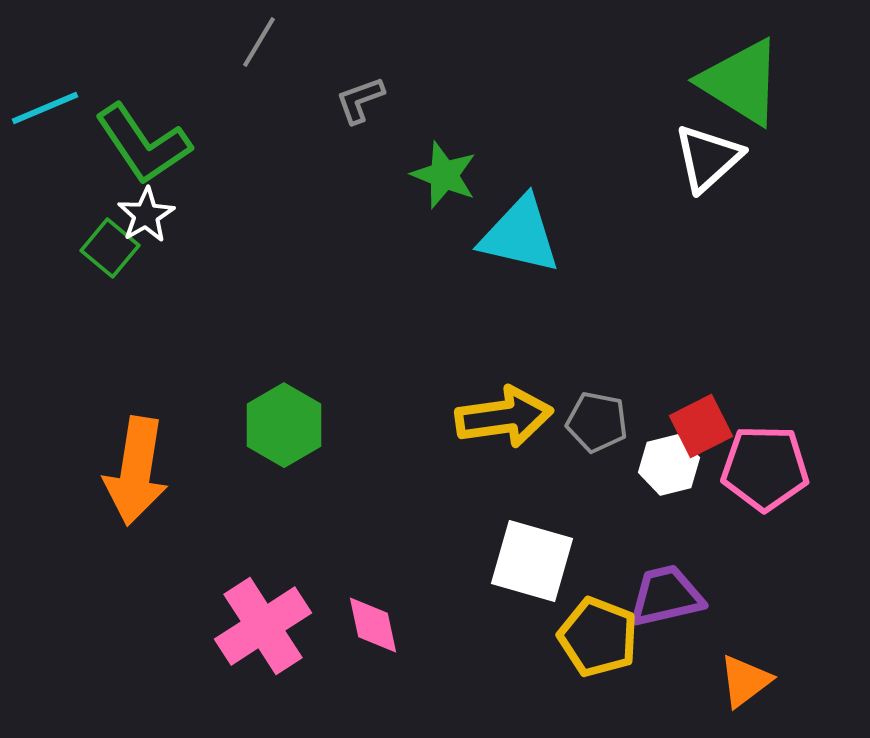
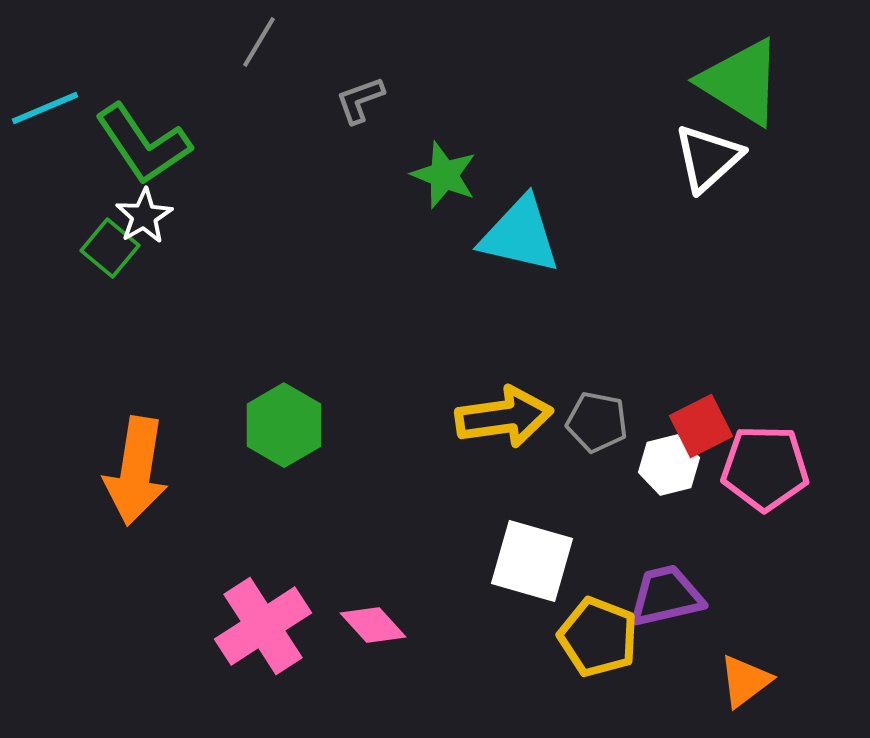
white star: moved 2 px left, 1 px down
pink diamond: rotated 30 degrees counterclockwise
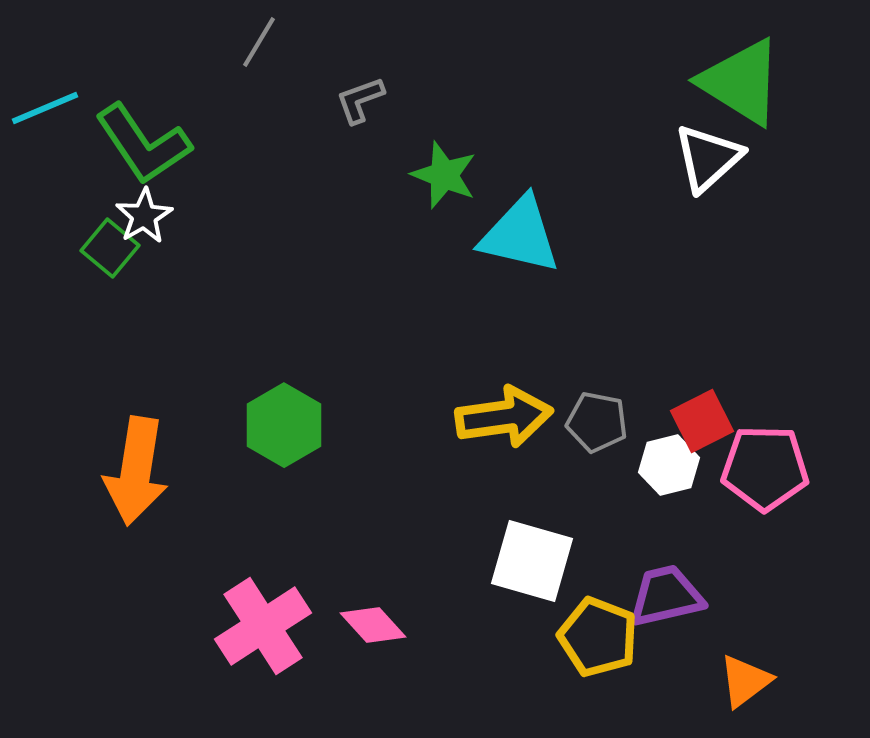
red square: moved 1 px right, 5 px up
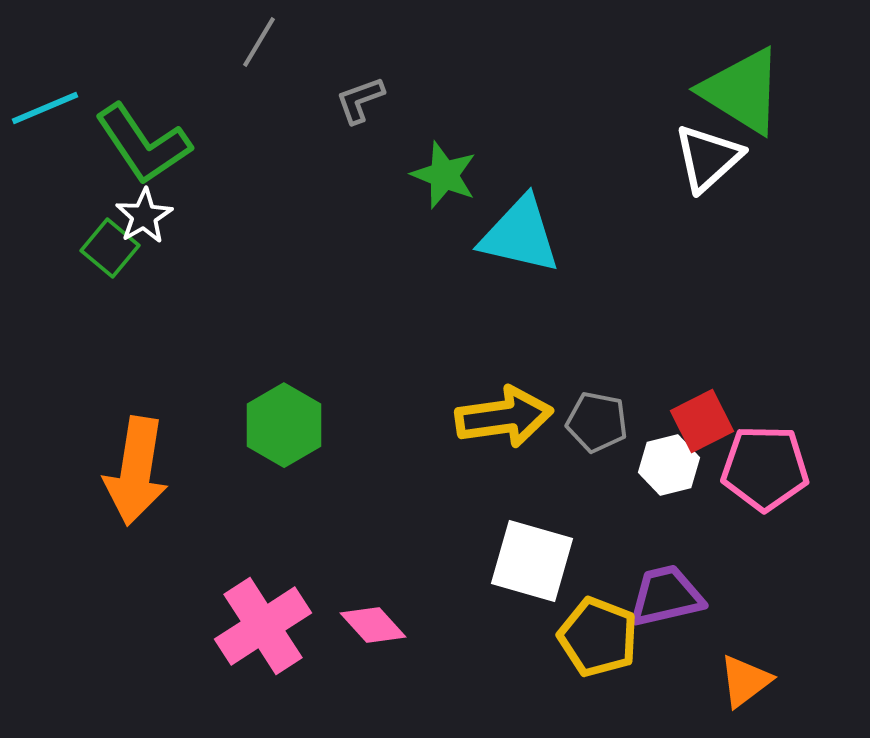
green triangle: moved 1 px right, 9 px down
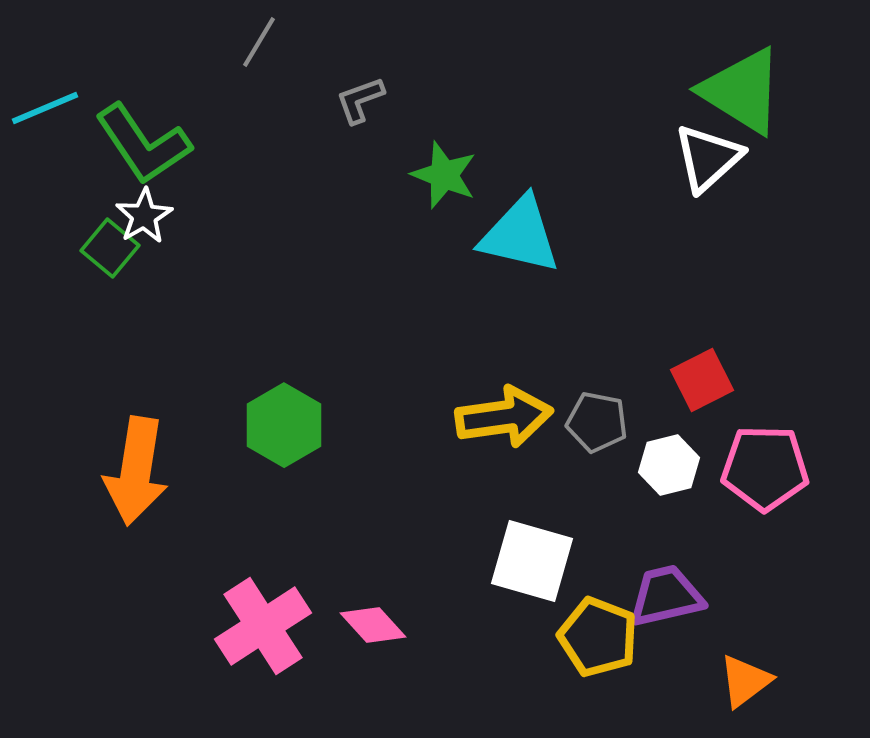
red square: moved 41 px up
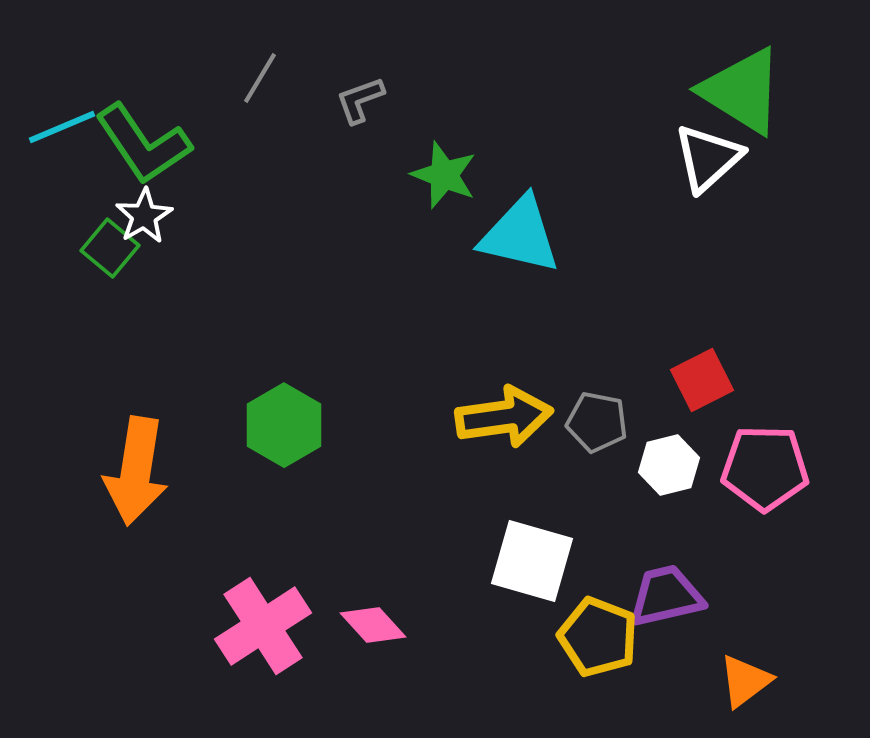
gray line: moved 1 px right, 36 px down
cyan line: moved 17 px right, 19 px down
